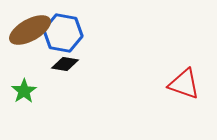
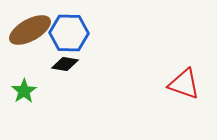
blue hexagon: moved 6 px right; rotated 9 degrees counterclockwise
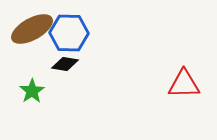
brown ellipse: moved 2 px right, 1 px up
red triangle: rotated 20 degrees counterclockwise
green star: moved 8 px right
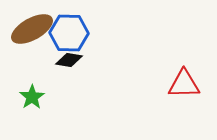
black diamond: moved 4 px right, 4 px up
green star: moved 6 px down
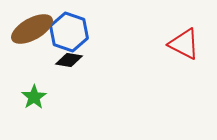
blue hexagon: moved 1 px up; rotated 18 degrees clockwise
red triangle: moved 40 px up; rotated 28 degrees clockwise
green star: moved 2 px right
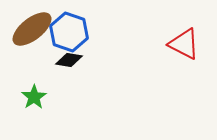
brown ellipse: rotated 9 degrees counterclockwise
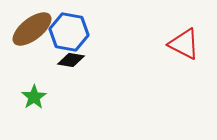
blue hexagon: rotated 9 degrees counterclockwise
black diamond: moved 2 px right
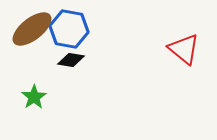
blue hexagon: moved 3 px up
red triangle: moved 5 px down; rotated 12 degrees clockwise
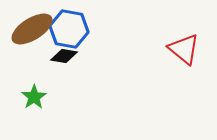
brown ellipse: rotated 6 degrees clockwise
black diamond: moved 7 px left, 4 px up
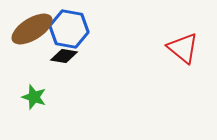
red triangle: moved 1 px left, 1 px up
green star: rotated 20 degrees counterclockwise
